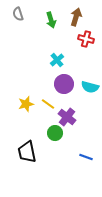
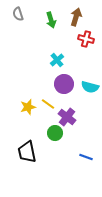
yellow star: moved 2 px right, 3 px down
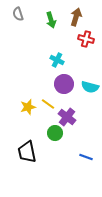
cyan cross: rotated 24 degrees counterclockwise
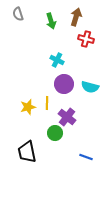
green arrow: moved 1 px down
yellow line: moved 1 px left, 1 px up; rotated 56 degrees clockwise
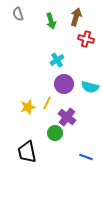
cyan cross: rotated 32 degrees clockwise
yellow line: rotated 24 degrees clockwise
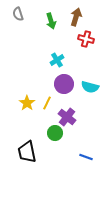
yellow star: moved 1 px left, 4 px up; rotated 21 degrees counterclockwise
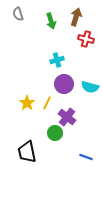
cyan cross: rotated 16 degrees clockwise
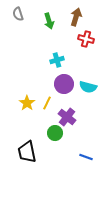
green arrow: moved 2 px left
cyan semicircle: moved 2 px left
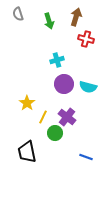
yellow line: moved 4 px left, 14 px down
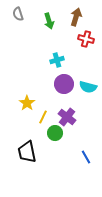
blue line: rotated 40 degrees clockwise
